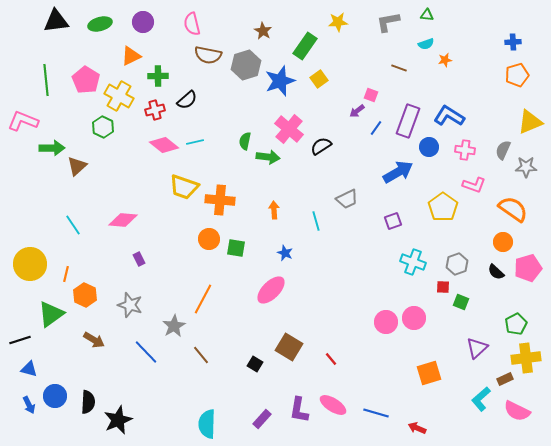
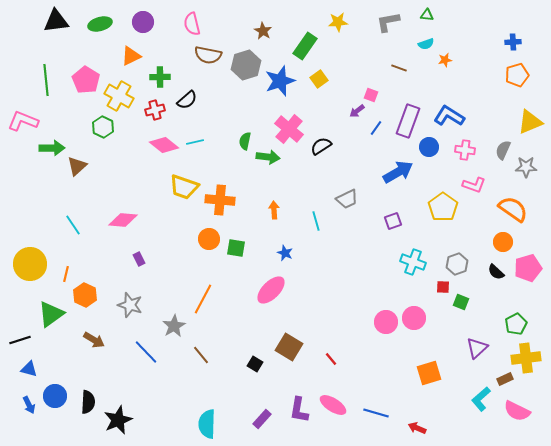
green cross at (158, 76): moved 2 px right, 1 px down
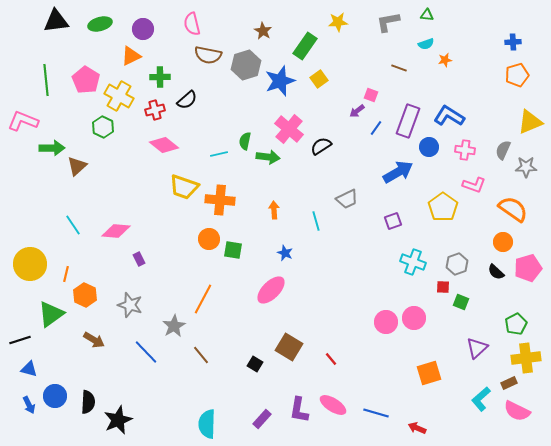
purple circle at (143, 22): moved 7 px down
cyan line at (195, 142): moved 24 px right, 12 px down
pink diamond at (123, 220): moved 7 px left, 11 px down
green square at (236, 248): moved 3 px left, 2 px down
brown rectangle at (505, 379): moved 4 px right, 4 px down
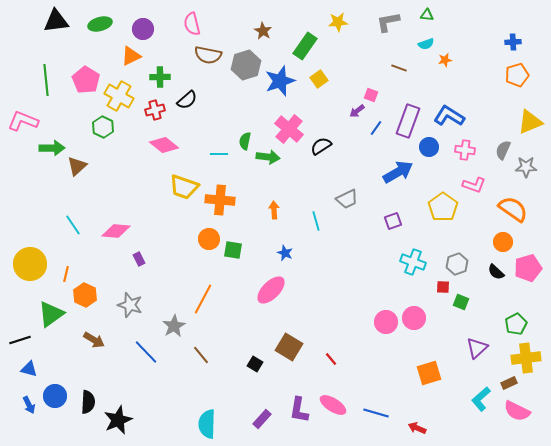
cyan line at (219, 154): rotated 12 degrees clockwise
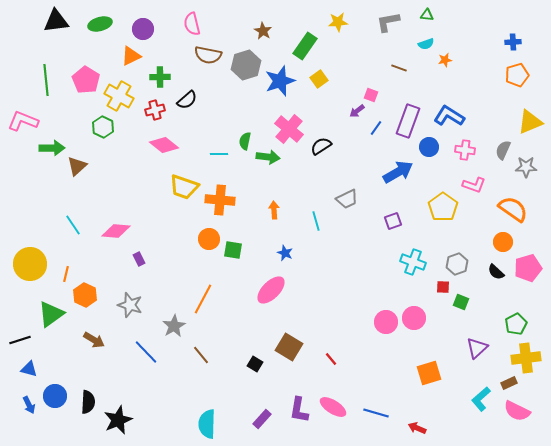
pink ellipse at (333, 405): moved 2 px down
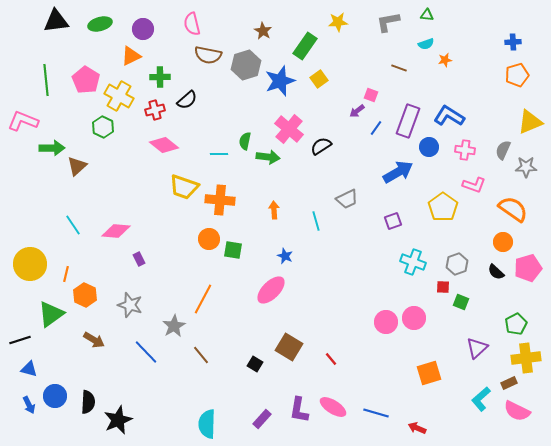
blue star at (285, 253): moved 3 px down
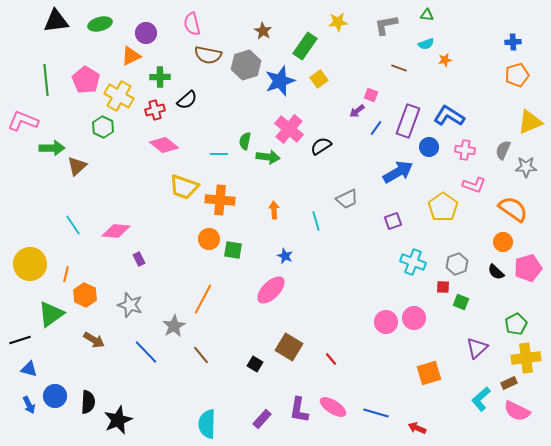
gray L-shape at (388, 22): moved 2 px left, 3 px down
purple circle at (143, 29): moved 3 px right, 4 px down
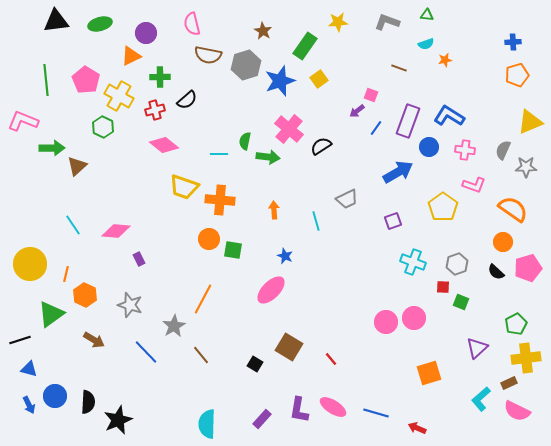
gray L-shape at (386, 25): moved 1 px right, 3 px up; rotated 30 degrees clockwise
